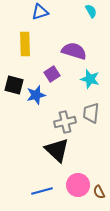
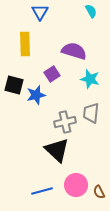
blue triangle: rotated 42 degrees counterclockwise
pink circle: moved 2 px left
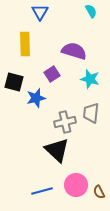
black square: moved 3 px up
blue star: moved 3 px down
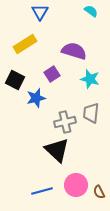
cyan semicircle: rotated 24 degrees counterclockwise
yellow rectangle: rotated 60 degrees clockwise
black square: moved 1 px right, 2 px up; rotated 12 degrees clockwise
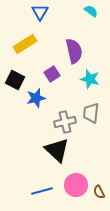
purple semicircle: rotated 60 degrees clockwise
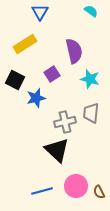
pink circle: moved 1 px down
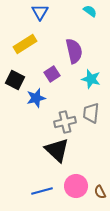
cyan semicircle: moved 1 px left
cyan star: moved 1 px right
brown semicircle: moved 1 px right
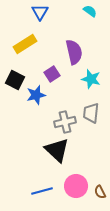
purple semicircle: moved 1 px down
blue star: moved 3 px up
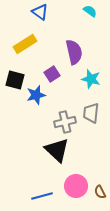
blue triangle: rotated 24 degrees counterclockwise
black square: rotated 12 degrees counterclockwise
blue line: moved 5 px down
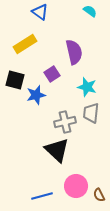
cyan star: moved 4 px left, 8 px down
brown semicircle: moved 1 px left, 3 px down
